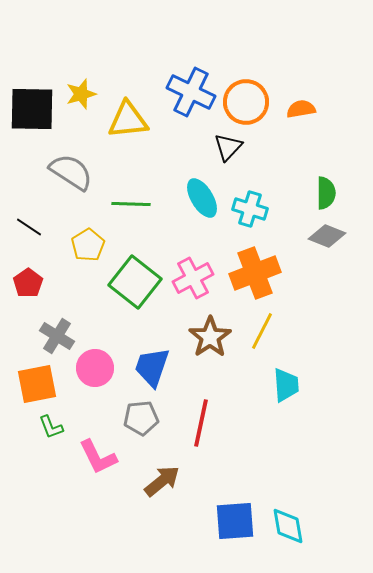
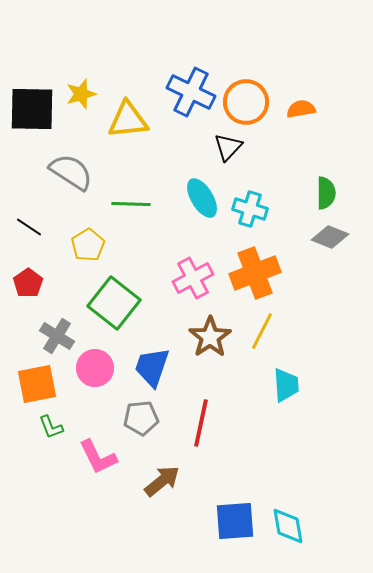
gray diamond: moved 3 px right, 1 px down
green square: moved 21 px left, 21 px down
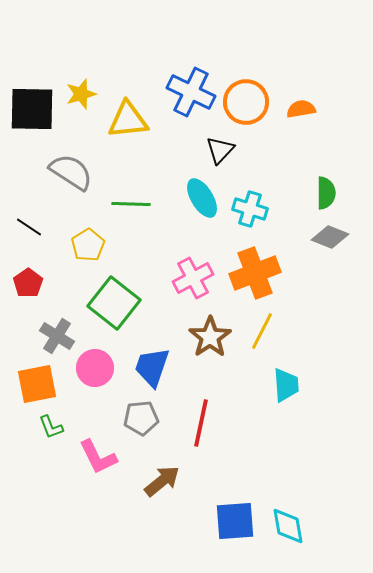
black triangle: moved 8 px left, 3 px down
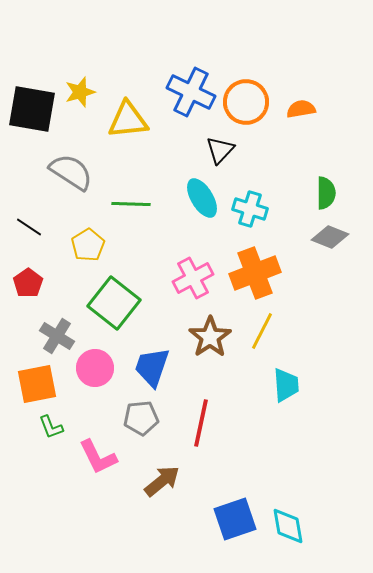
yellow star: moved 1 px left, 2 px up
black square: rotated 9 degrees clockwise
blue square: moved 2 px up; rotated 15 degrees counterclockwise
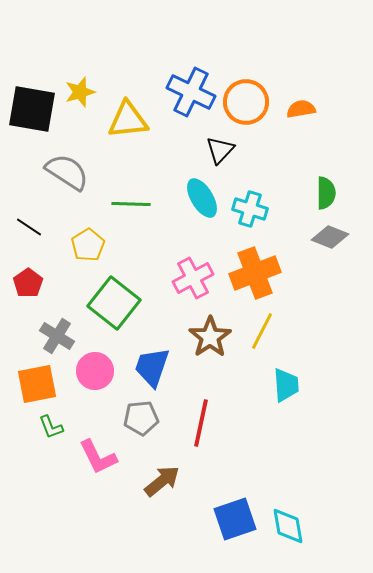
gray semicircle: moved 4 px left
pink circle: moved 3 px down
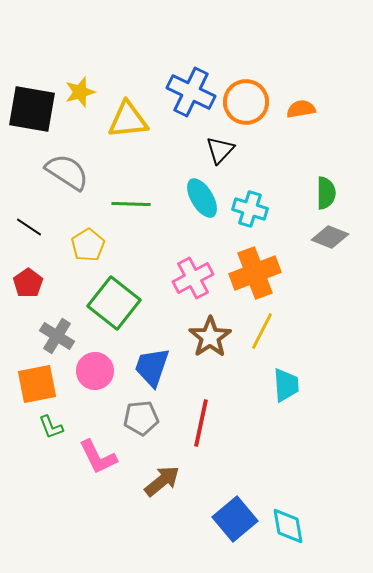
blue square: rotated 21 degrees counterclockwise
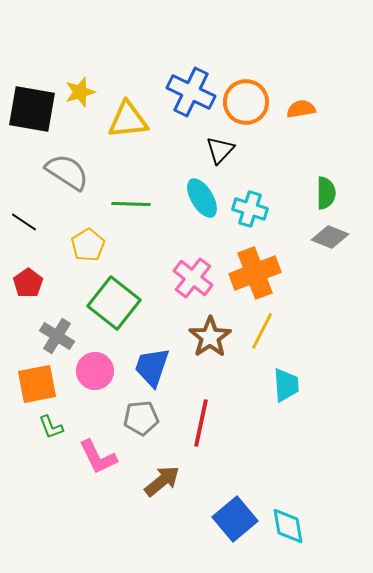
black line: moved 5 px left, 5 px up
pink cross: rotated 24 degrees counterclockwise
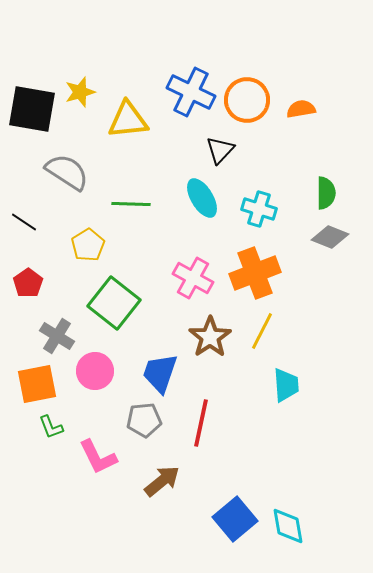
orange circle: moved 1 px right, 2 px up
cyan cross: moved 9 px right
pink cross: rotated 9 degrees counterclockwise
blue trapezoid: moved 8 px right, 6 px down
gray pentagon: moved 3 px right, 2 px down
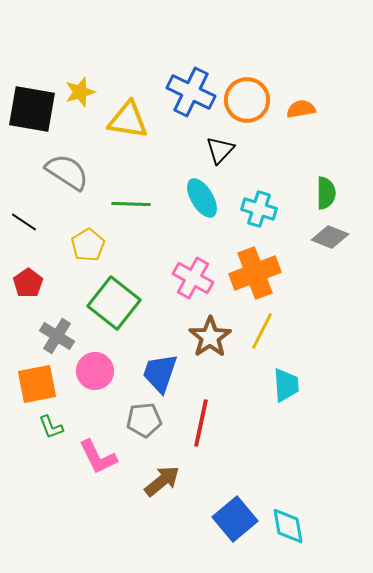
yellow triangle: rotated 15 degrees clockwise
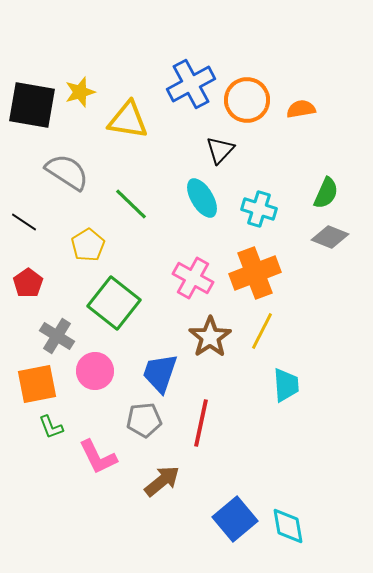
blue cross: moved 8 px up; rotated 36 degrees clockwise
black square: moved 4 px up
green semicircle: rotated 24 degrees clockwise
green line: rotated 42 degrees clockwise
